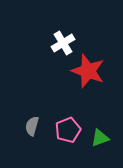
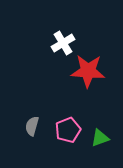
red star: rotated 16 degrees counterclockwise
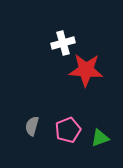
white cross: rotated 15 degrees clockwise
red star: moved 2 px left, 1 px up
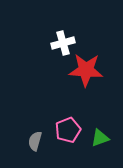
gray semicircle: moved 3 px right, 15 px down
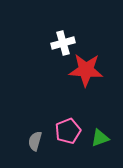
pink pentagon: moved 1 px down
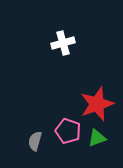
red star: moved 11 px right, 34 px down; rotated 24 degrees counterclockwise
pink pentagon: rotated 30 degrees counterclockwise
green triangle: moved 3 px left
